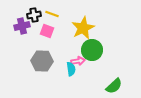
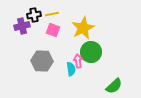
yellow line: rotated 32 degrees counterclockwise
pink square: moved 6 px right, 1 px up
green circle: moved 1 px left, 2 px down
pink arrow: rotated 88 degrees counterclockwise
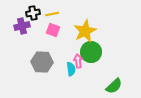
black cross: moved 1 px left, 2 px up
yellow star: moved 2 px right, 3 px down
gray hexagon: moved 1 px down
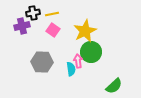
pink square: rotated 16 degrees clockwise
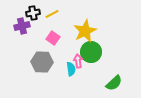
yellow line: rotated 16 degrees counterclockwise
pink square: moved 8 px down
green semicircle: moved 3 px up
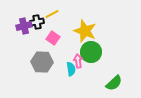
black cross: moved 4 px right, 9 px down
purple cross: moved 2 px right
yellow star: rotated 25 degrees counterclockwise
